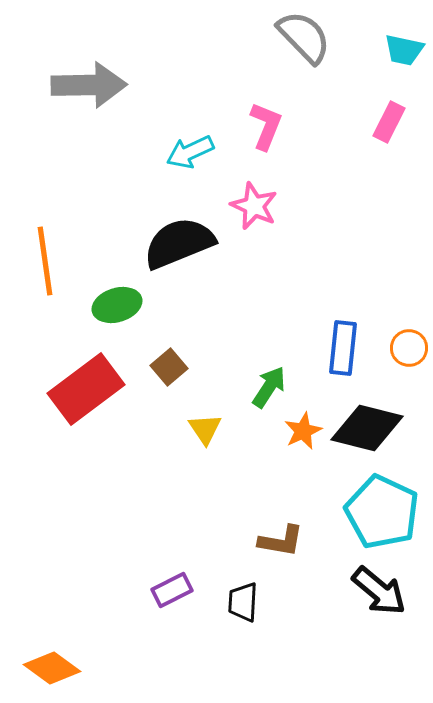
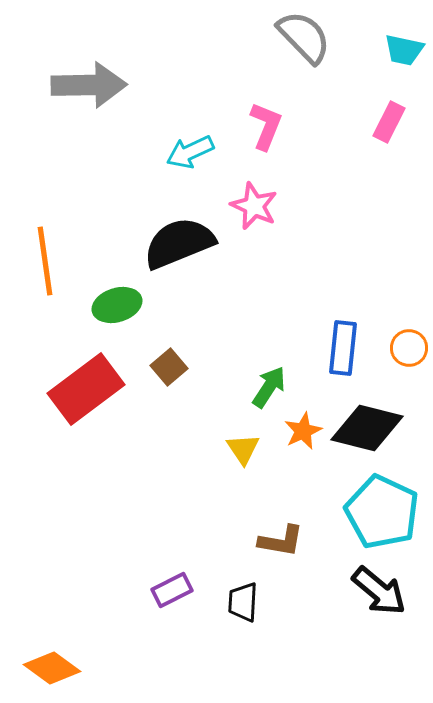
yellow triangle: moved 38 px right, 20 px down
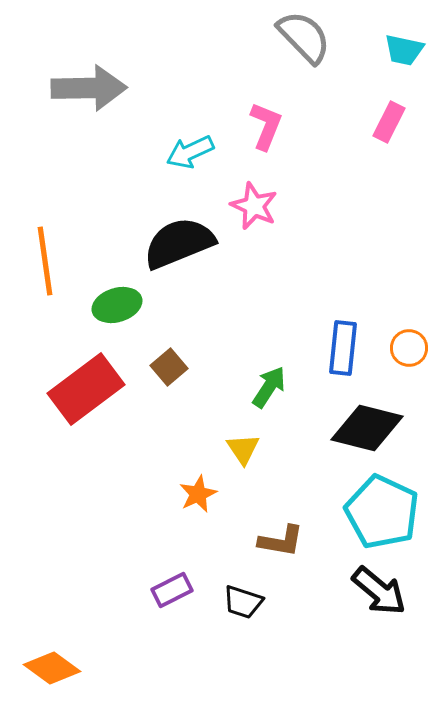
gray arrow: moved 3 px down
orange star: moved 105 px left, 63 px down
black trapezoid: rotated 75 degrees counterclockwise
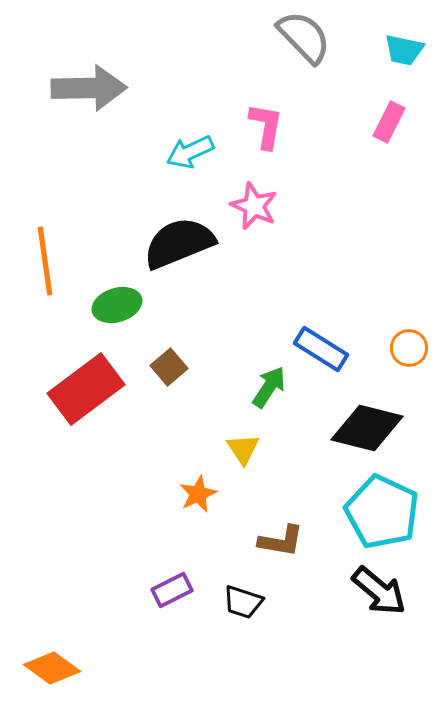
pink L-shape: rotated 12 degrees counterclockwise
blue rectangle: moved 22 px left, 1 px down; rotated 64 degrees counterclockwise
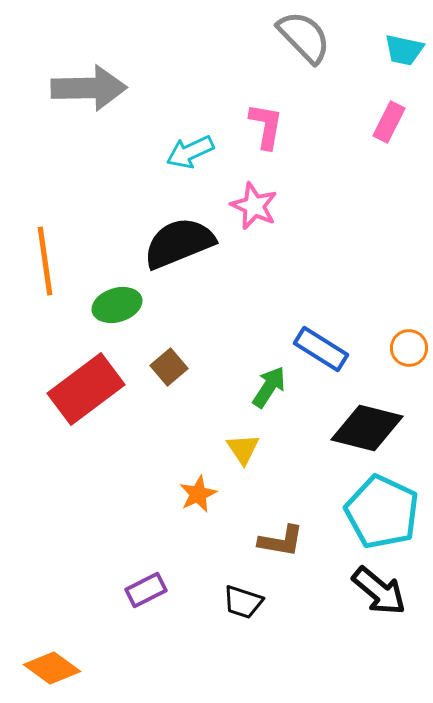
purple rectangle: moved 26 px left
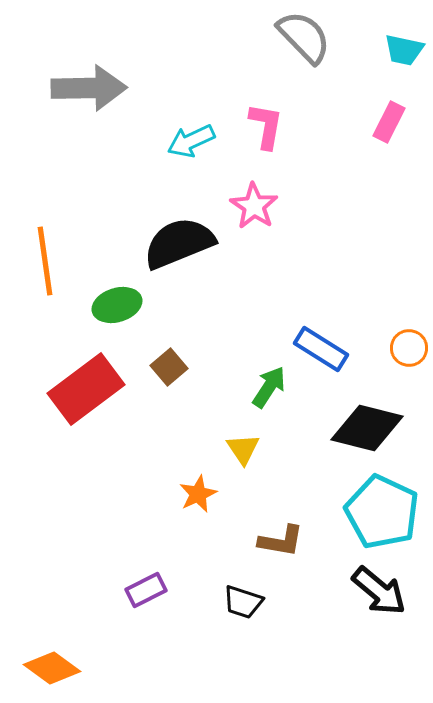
cyan arrow: moved 1 px right, 11 px up
pink star: rotated 9 degrees clockwise
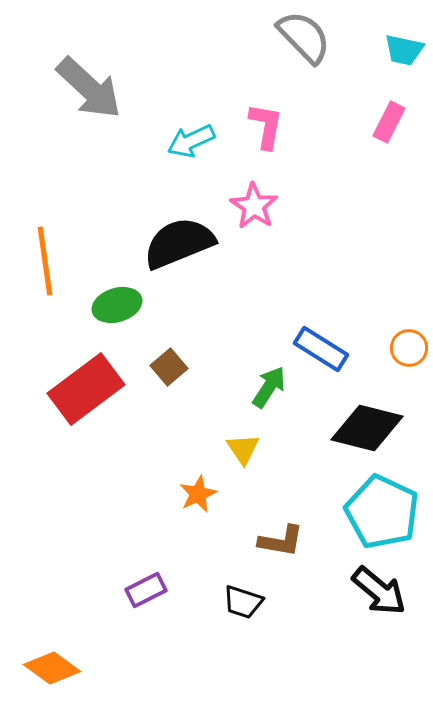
gray arrow: rotated 44 degrees clockwise
